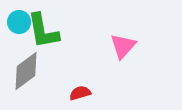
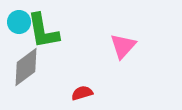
gray diamond: moved 4 px up
red semicircle: moved 2 px right
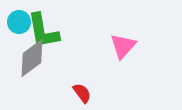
gray diamond: moved 6 px right, 9 px up
red semicircle: rotated 70 degrees clockwise
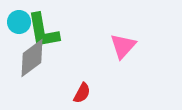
red semicircle: rotated 65 degrees clockwise
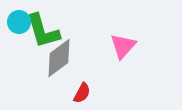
green L-shape: rotated 6 degrees counterclockwise
gray diamond: moved 27 px right
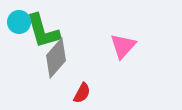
gray diamond: moved 3 px left; rotated 12 degrees counterclockwise
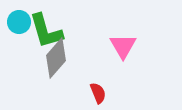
green L-shape: moved 3 px right
pink triangle: rotated 12 degrees counterclockwise
red semicircle: moved 16 px right; rotated 50 degrees counterclockwise
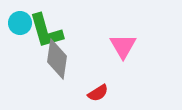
cyan circle: moved 1 px right, 1 px down
gray diamond: moved 1 px right, 1 px down; rotated 33 degrees counterclockwise
red semicircle: rotated 80 degrees clockwise
